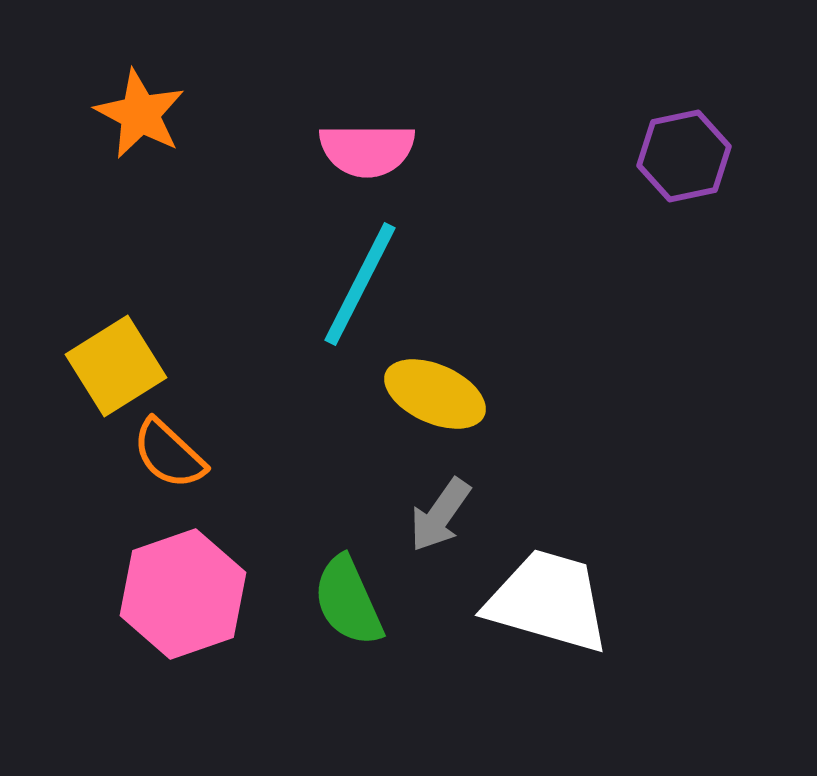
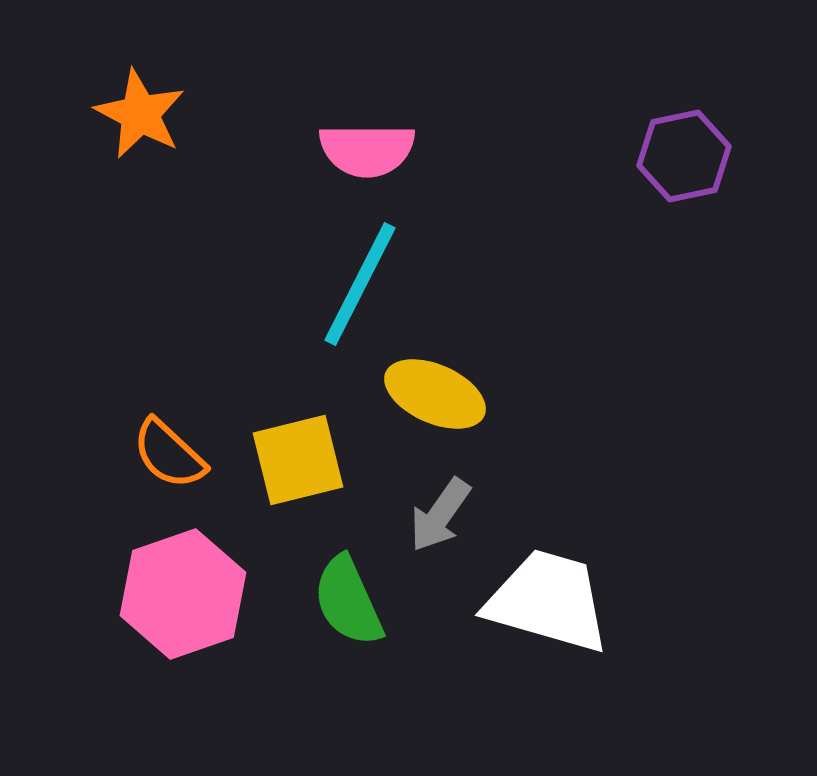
yellow square: moved 182 px right, 94 px down; rotated 18 degrees clockwise
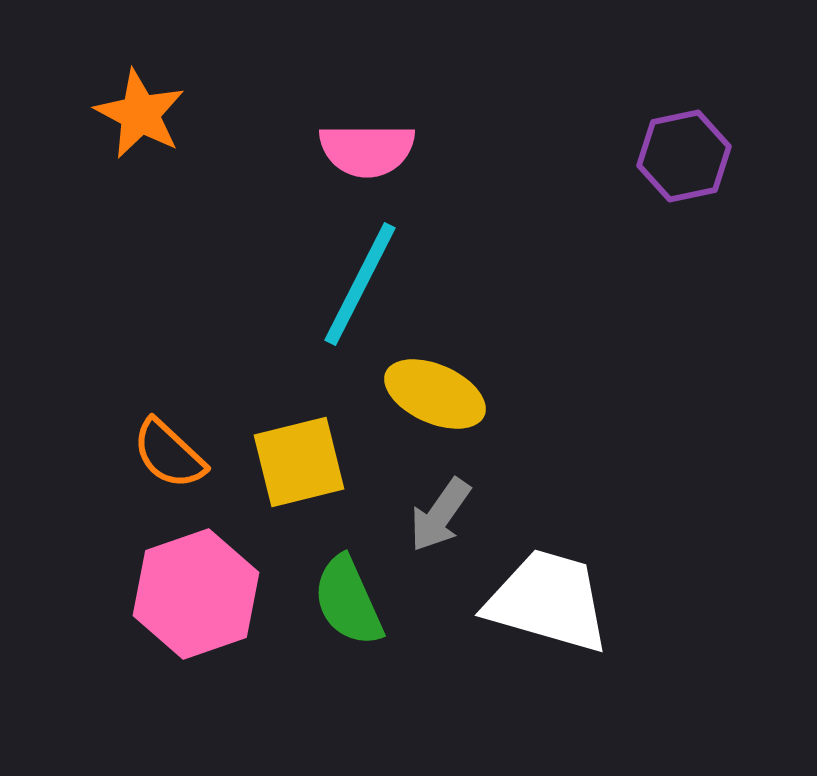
yellow square: moved 1 px right, 2 px down
pink hexagon: moved 13 px right
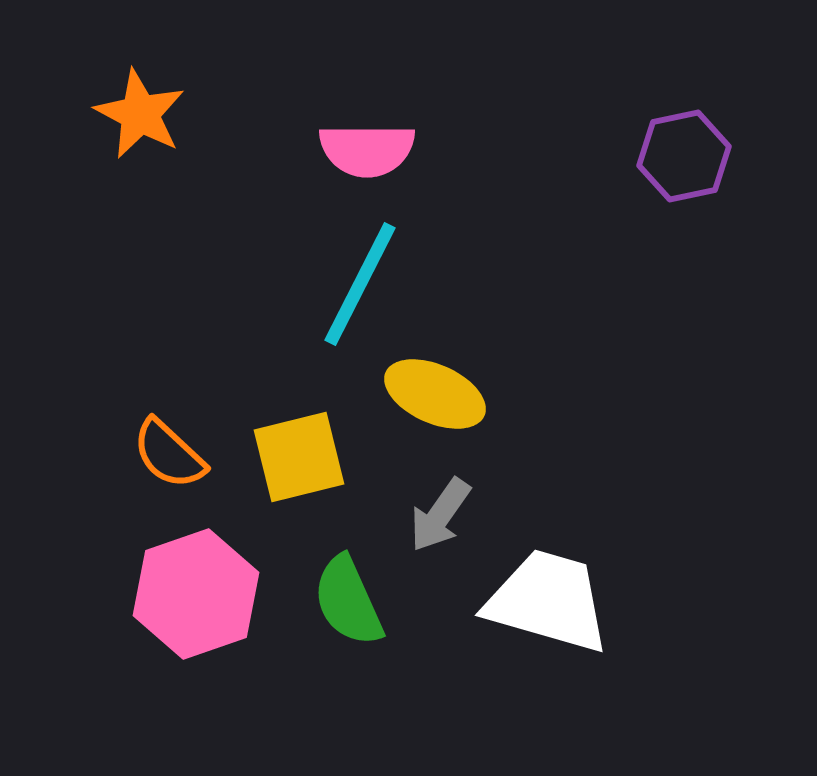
yellow square: moved 5 px up
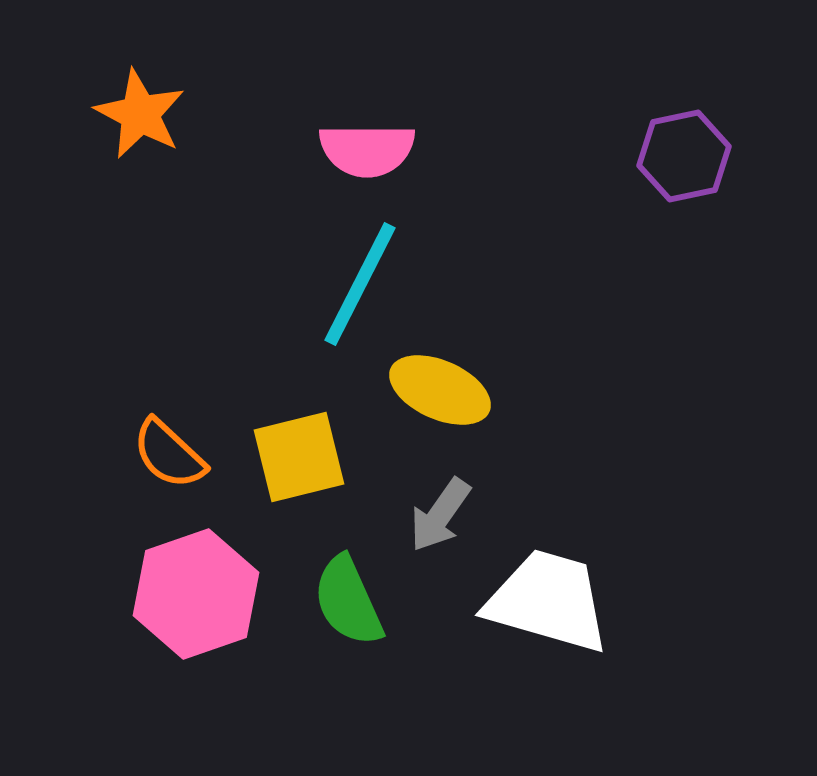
yellow ellipse: moved 5 px right, 4 px up
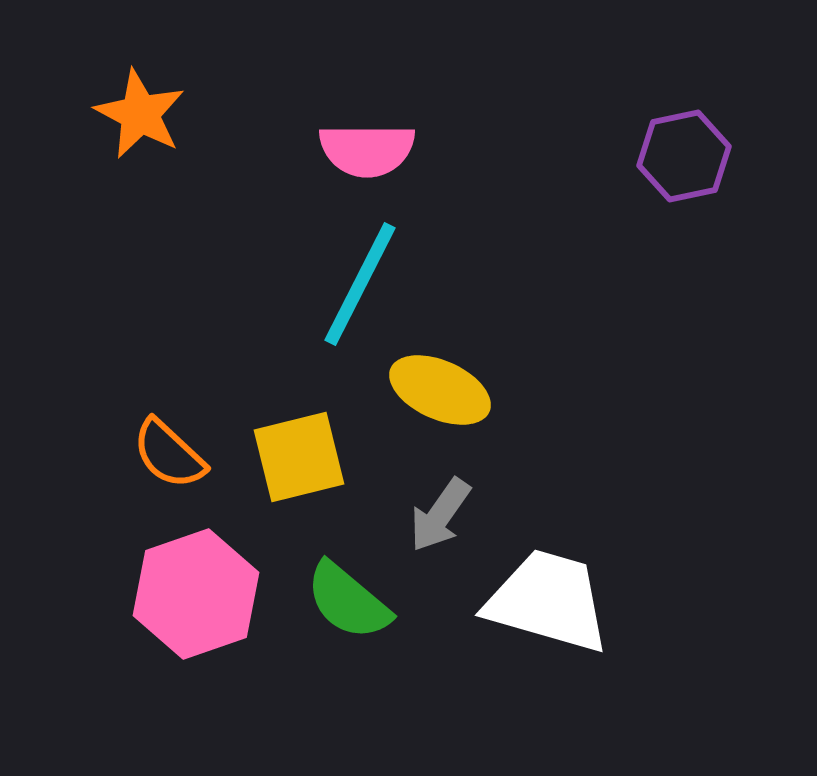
green semicircle: rotated 26 degrees counterclockwise
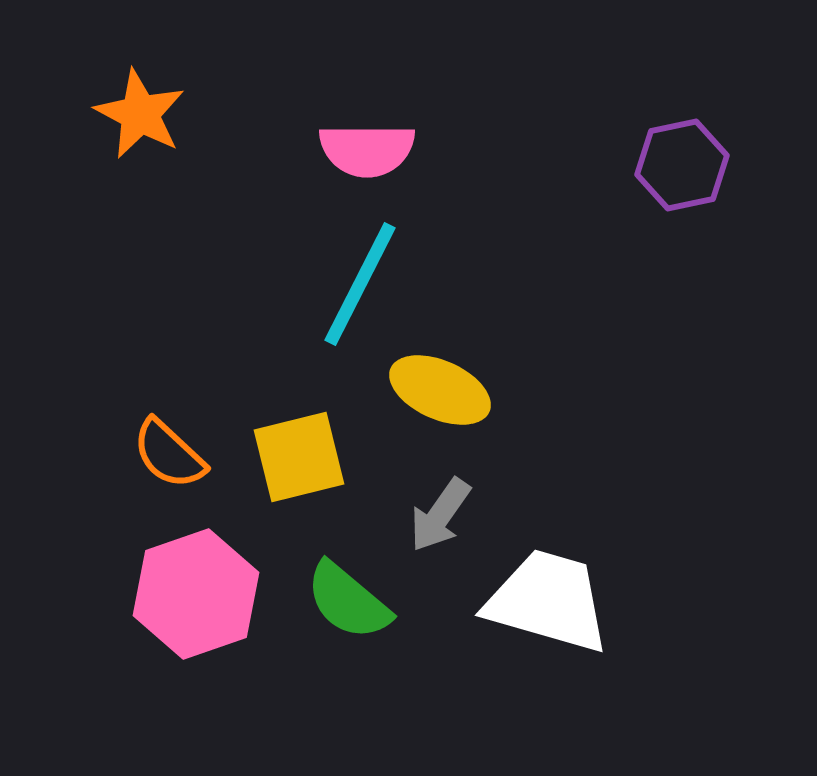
purple hexagon: moved 2 px left, 9 px down
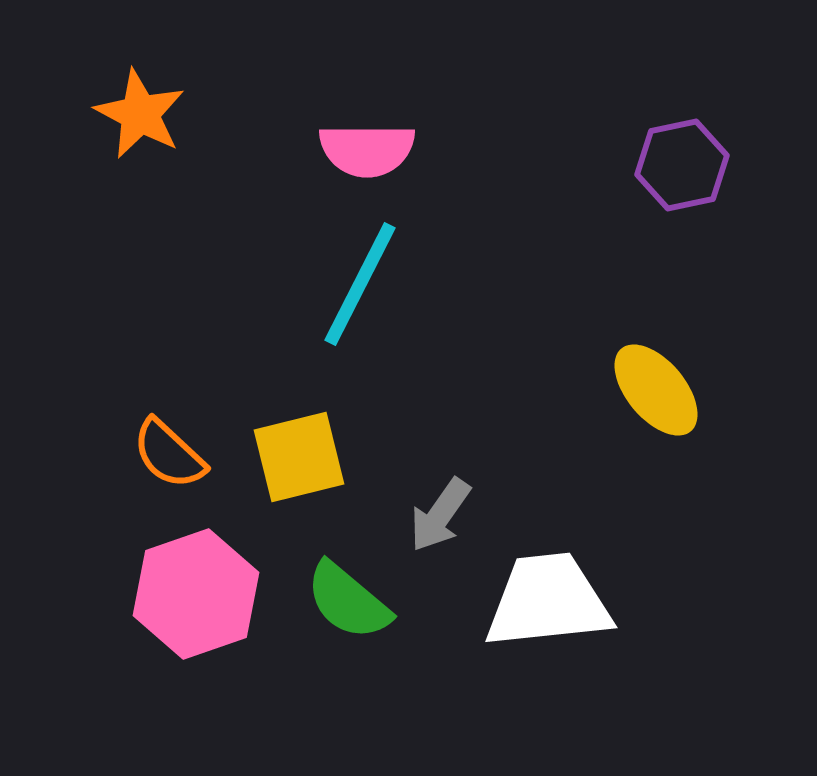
yellow ellipse: moved 216 px right; rotated 26 degrees clockwise
white trapezoid: rotated 22 degrees counterclockwise
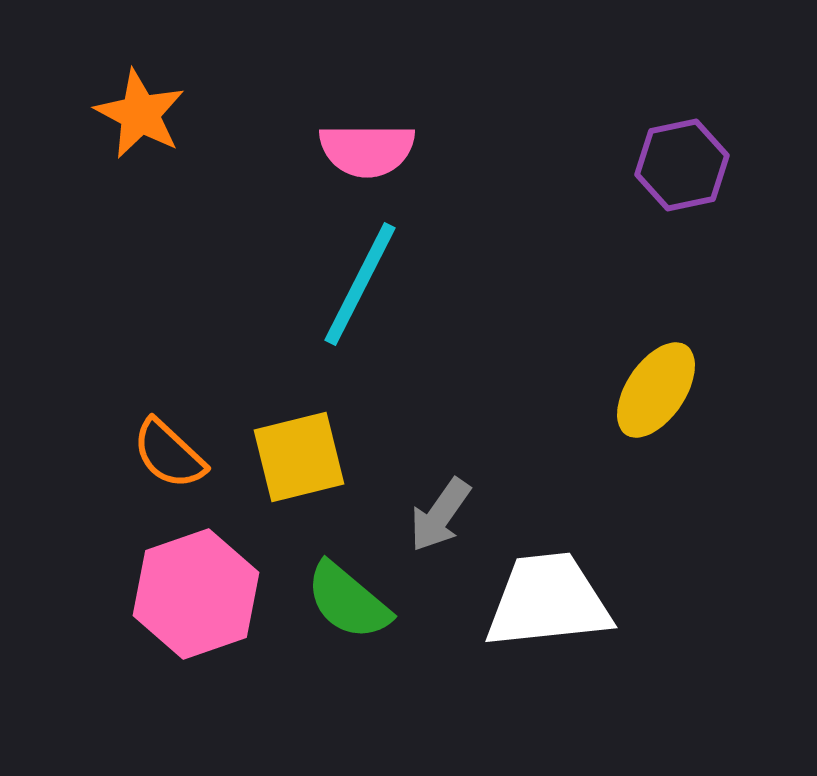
yellow ellipse: rotated 74 degrees clockwise
